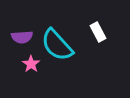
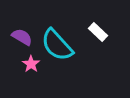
white rectangle: rotated 18 degrees counterclockwise
purple semicircle: rotated 145 degrees counterclockwise
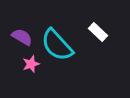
pink star: rotated 18 degrees clockwise
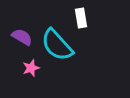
white rectangle: moved 17 px left, 14 px up; rotated 36 degrees clockwise
pink star: moved 4 px down
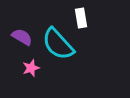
cyan semicircle: moved 1 px right, 1 px up
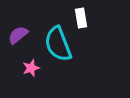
purple semicircle: moved 4 px left, 2 px up; rotated 70 degrees counterclockwise
cyan semicircle: rotated 21 degrees clockwise
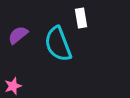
pink star: moved 18 px left, 18 px down
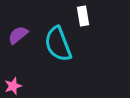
white rectangle: moved 2 px right, 2 px up
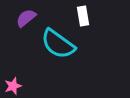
purple semicircle: moved 8 px right, 17 px up
cyan semicircle: rotated 33 degrees counterclockwise
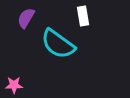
purple semicircle: rotated 20 degrees counterclockwise
pink star: moved 1 px right, 1 px up; rotated 18 degrees clockwise
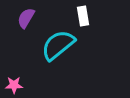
cyan semicircle: moved 1 px down; rotated 105 degrees clockwise
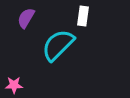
white rectangle: rotated 18 degrees clockwise
cyan semicircle: rotated 6 degrees counterclockwise
